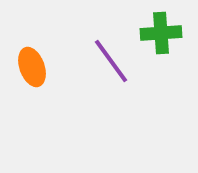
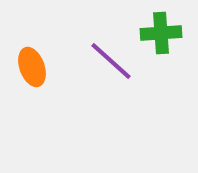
purple line: rotated 12 degrees counterclockwise
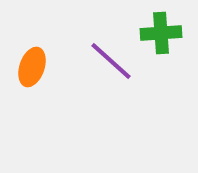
orange ellipse: rotated 39 degrees clockwise
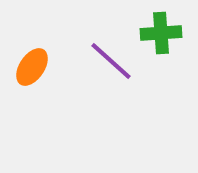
orange ellipse: rotated 15 degrees clockwise
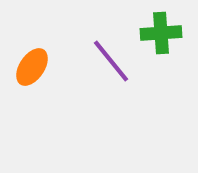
purple line: rotated 9 degrees clockwise
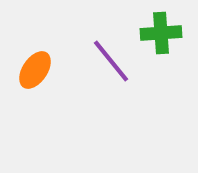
orange ellipse: moved 3 px right, 3 px down
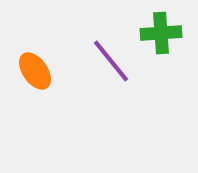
orange ellipse: moved 1 px down; rotated 69 degrees counterclockwise
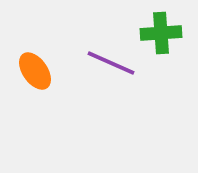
purple line: moved 2 px down; rotated 27 degrees counterclockwise
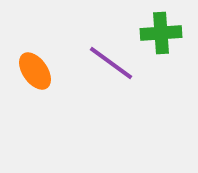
purple line: rotated 12 degrees clockwise
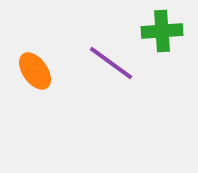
green cross: moved 1 px right, 2 px up
